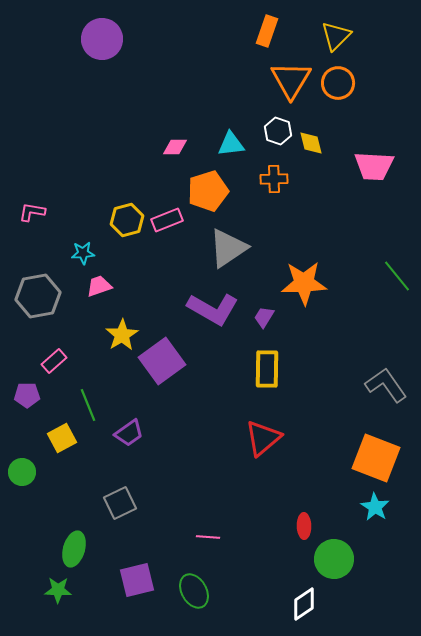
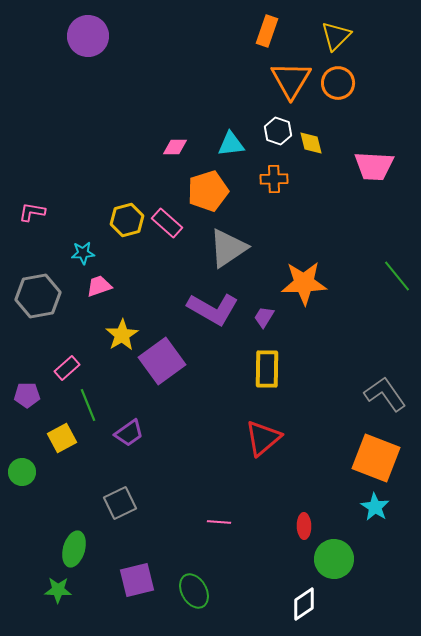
purple circle at (102, 39): moved 14 px left, 3 px up
pink rectangle at (167, 220): moved 3 px down; rotated 64 degrees clockwise
pink rectangle at (54, 361): moved 13 px right, 7 px down
gray L-shape at (386, 385): moved 1 px left, 9 px down
pink line at (208, 537): moved 11 px right, 15 px up
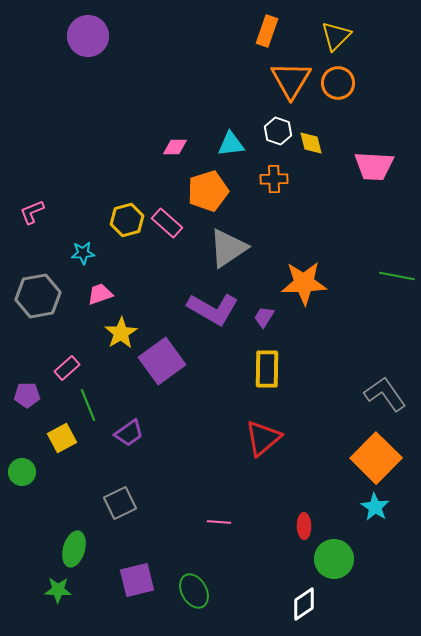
pink L-shape at (32, 212): rotated 32 degrees counterclockwise
green line at (397, 276): rotated 40 degrees counterclockwise
pink trapezoid at (99, 286): moved 1 px right, 8 px down
yellow star at (122, 335): moved 1 px left, 2 px up
orange square at (376, 458): rotated 24 degrees clockwise
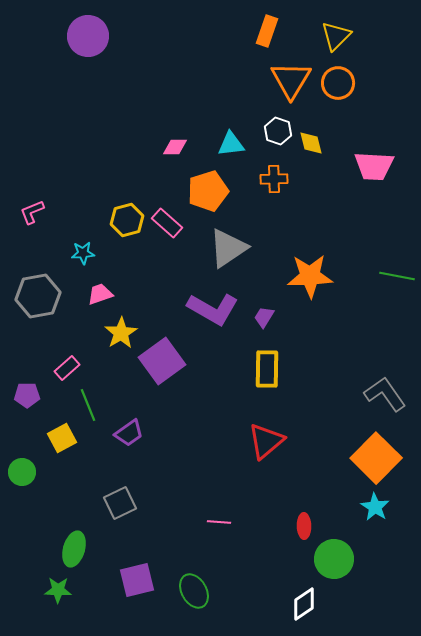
orange star at (304, 283): moved 6 px right, 7 px up
red triangle at (263, 438): moved 3 px right, 3 px down
